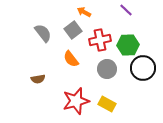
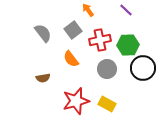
orange arrow: moved 4 px right, 2 px up; rotated 24 degrees clockwise
brown semicircle: moved 5 px right, 1 px up
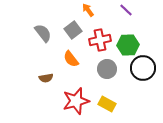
brown semicircle: moved 3 px right
